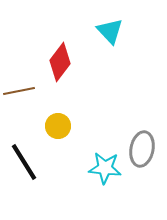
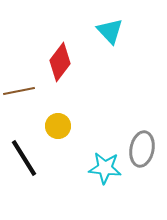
black line: moved 4 px up
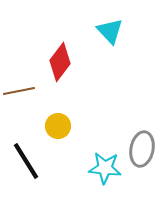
black line: moved 2 px right, 3 px down
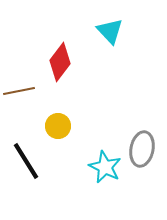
cyan star: moved 1 px up; rotated 20 degrees clockwise
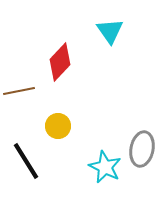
cyan triangle: rotated 8 degrees clockwise
red diamond: rotated 6 degrees clockwise
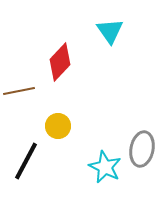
black line: rotated 60 degrees clockwise
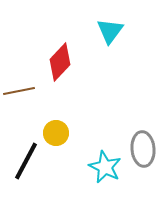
cyan triangle: rotated 12 degrees clockwise
yellow circle: moved 2 px left, 7 px down
gray ellipse: moved 1 px right; rotated 16 degrees counterclockwise
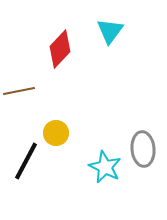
red diamond: moved 13 px up
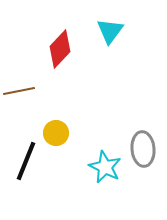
black line: rotated 6 degrees counterclockwise
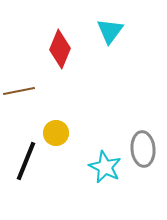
red diamond: rotated 21 degrees counterclockwise
